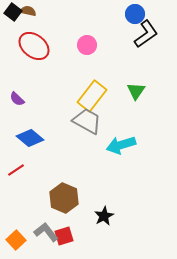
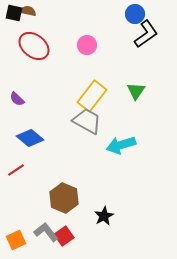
black square: moved 1 px right, 1 px down; rotated 24 degrees counterclockwise
red square: rotated 18 degrees counterclockwise
orange square: rotated 18 degrees clockwise
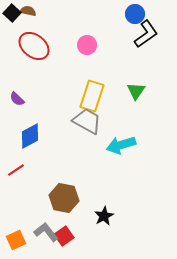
black square: moved 2 px left; rotated 30 degrees clockwise
yellow rectangle: rotated 20 degrees counterclockwise
blue diamond: moved 2 px up; rotated 68 degrees counterclockwise
brown hexagon: rotated 12 degrees counterclockwise
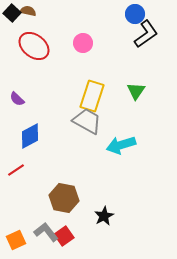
pink circle: moved 4 px left, 2 px up
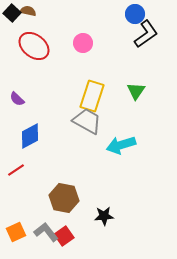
black star: rotated 24 degrees clockwise
orange square: moved 8 px up
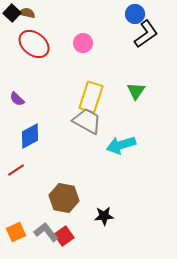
brown semicircle: moved 1 px left, 2 px down
red ellipse: moved 2 px up
yellow rectangle: moved 1 px left, 1 px down
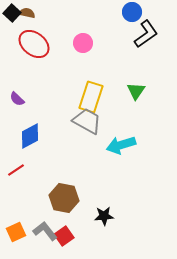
blue circle: moved 3 px left, 2 px up
gray L-shape: moved 1 px left, 1 px up
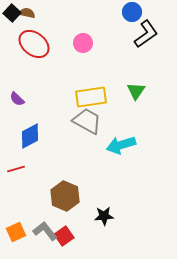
yellow rectangle: rotated 64 degrees clockwise
red line: moved 1 px up; rotated 18 degrees clockwise
brown hexagon: moved 1 px right, 2 px up; rotated 12 degrees clockwise
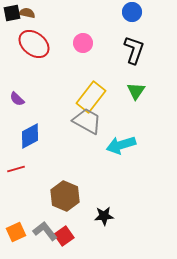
black square: rotated 36 degrees clockwise
black L-shape: moved 12 px left, 16 px down; rotated 36 degrees counterclockwise
yellow rectangle: rotated 44 degrees counterclockwise
